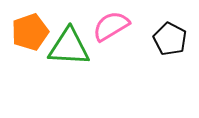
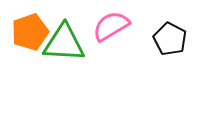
green triangle: moved 5 px left, 4 px up
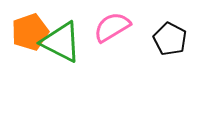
pink semicircle: moved 1 px right, 1 px down
green triangle: moved 3 px left, 1 px up; rotated 24 degrees clockwise
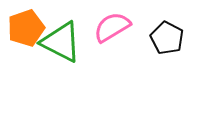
orange pentagon: moved 4 px left, 4 px up
black pentagon: moved 3 px left, 1 px up
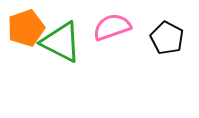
pink semicircle: rotated 12 degrees clockwise
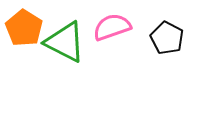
orange pentagon: moved 2 px left; rotated 21 degrees counterclockwise
green triangle: moved 4 px right
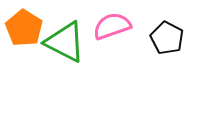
pink semicircle: moved 1 px up
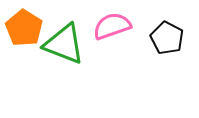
green triangle: moved 1 px left, 2 px down; rotated 6 degrees counterclockwise
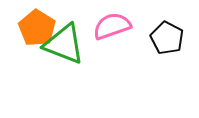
orange pentagon: moved 13 px right
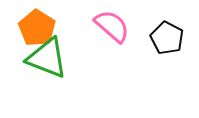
pink semicircle: rotated 60 degrees clockwise
green triangle: moved 17 px left, 14 px down
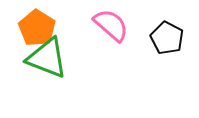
pink semicircle: moved 1 px left, 1 px up
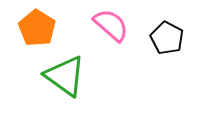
green triangle: moved 18 px right, 18 px down; rotated 15 degrees clockwise
